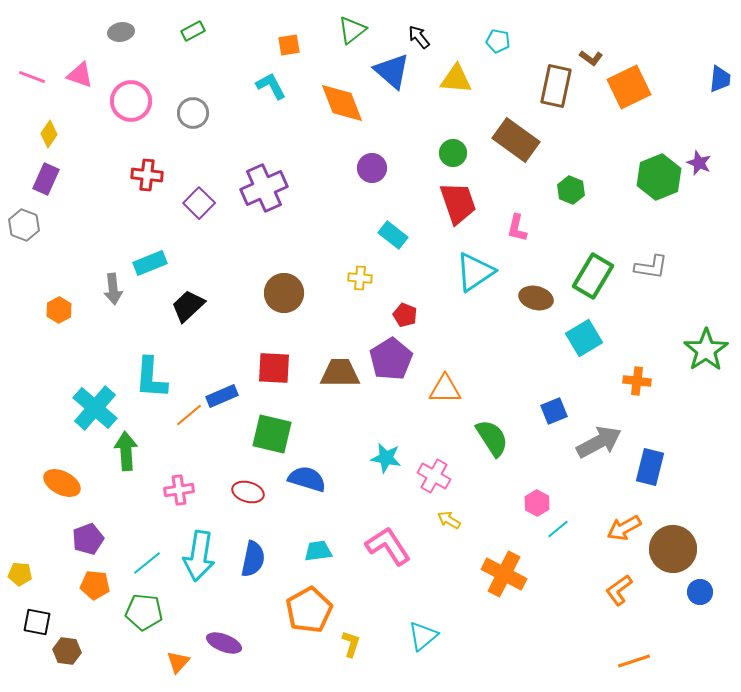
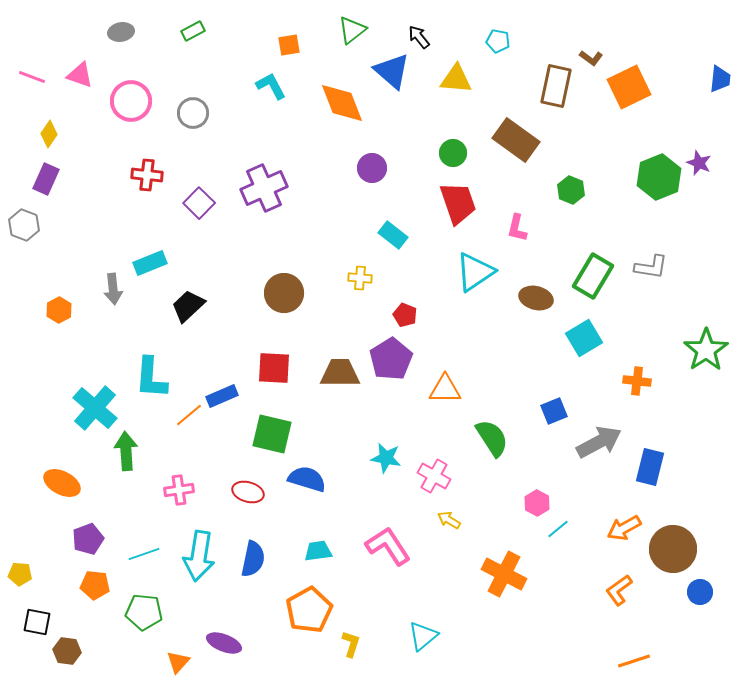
cyan line at (147, 563): moved 3 px left, 9 px up; rotated 20 degrees clockwise
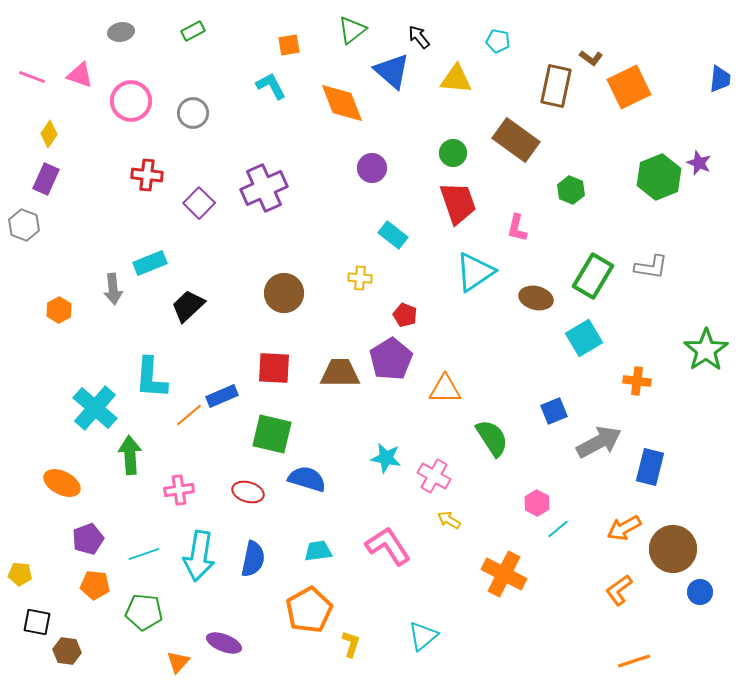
green arrow at (126, 451): moved 4 px right, 4 px down
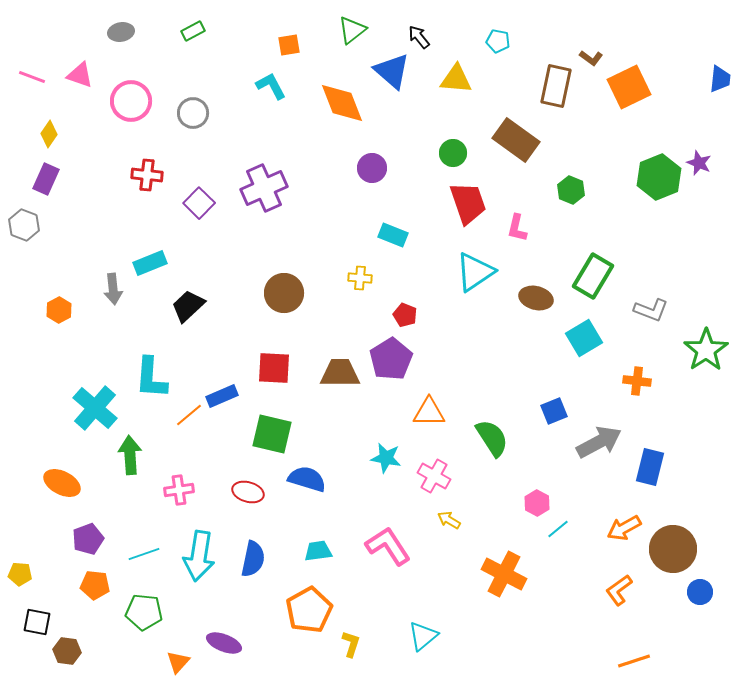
red trapezoid at (458, 203): moved 10 px right
cyan rectangle at (393, 235): rotated 16 degrees counterclockwise
gray L-shape at (651, 267): moved 43 px down; rotated 12 degrees clockwise
orange triangle at (445, 389): moved 16 px left, 23 px down
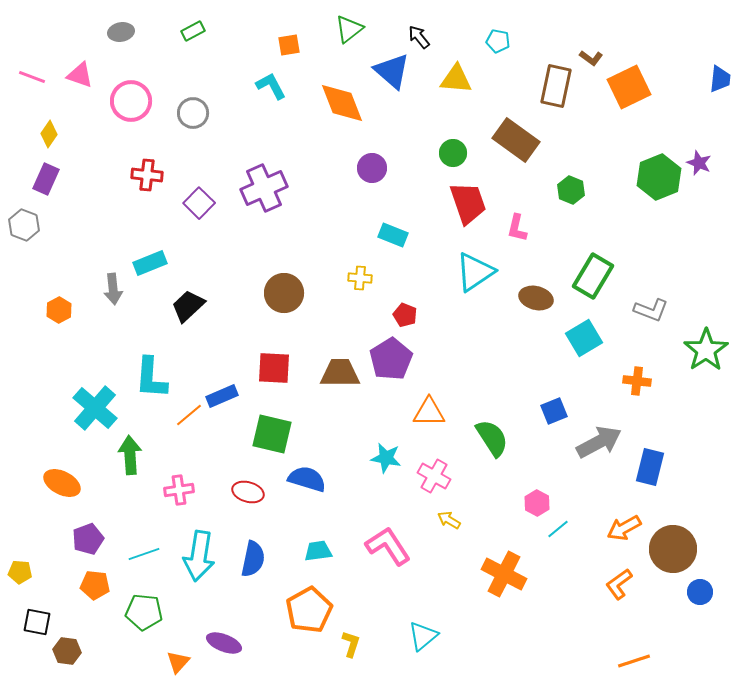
green triangle at (352, 30): moved 3 px left, 1 px up
yellow pentagon at (20, 574): moved 2 px up
orange L-shape at (619, 590): moved 6 px up
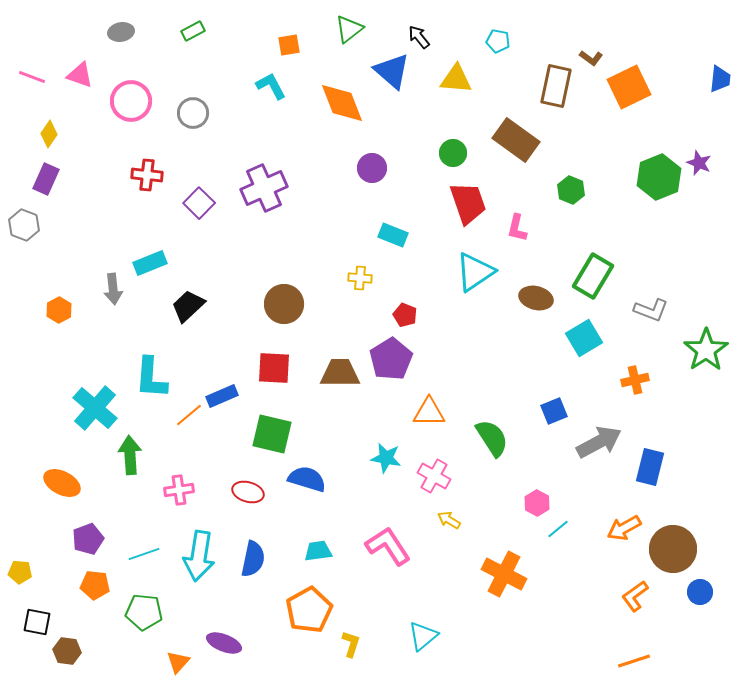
brown circle at (284, 293): moved 11 px down
orange cross at (637, 381): moved 2 px left, 1 px up; rotated 20 degrees counterclockwise
orange L-shape at (619, 584): moved 16 px right, 12 px down
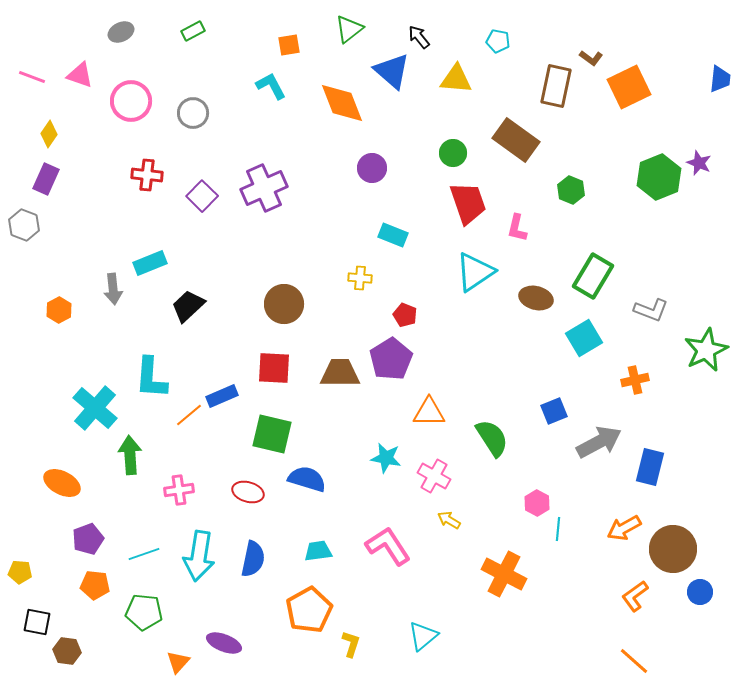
gray ellipse at (121, 32): rotated 15 degrees counterclockwise
purple square at (199, 203): moved 3 px right, 7 px up
green star at (706, 350): rotated 9 degrees clockwise
cyan line at (558, 529): rotated 45 degrees counterclockwise
orange line at (634, 661): rotated 60 degrees clockwise
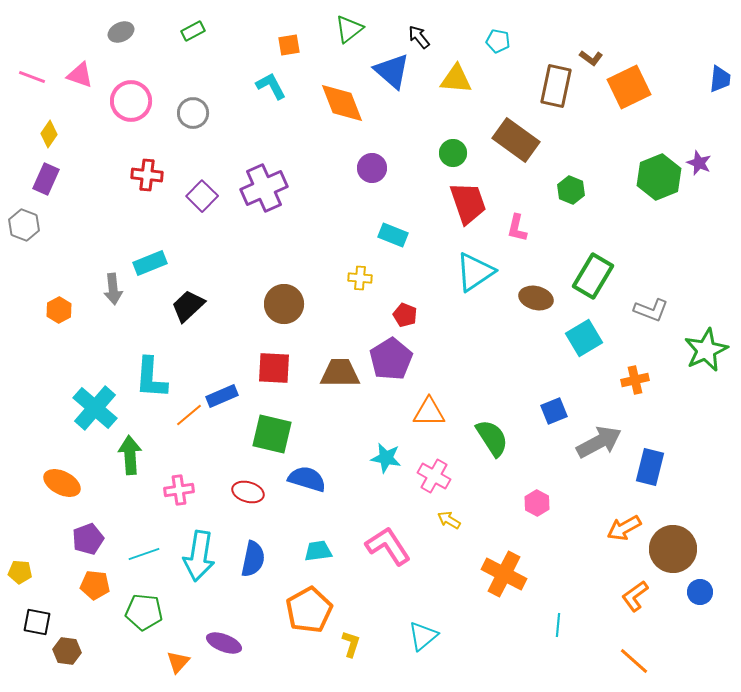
cyan line at (558, 529): moved 96 px down
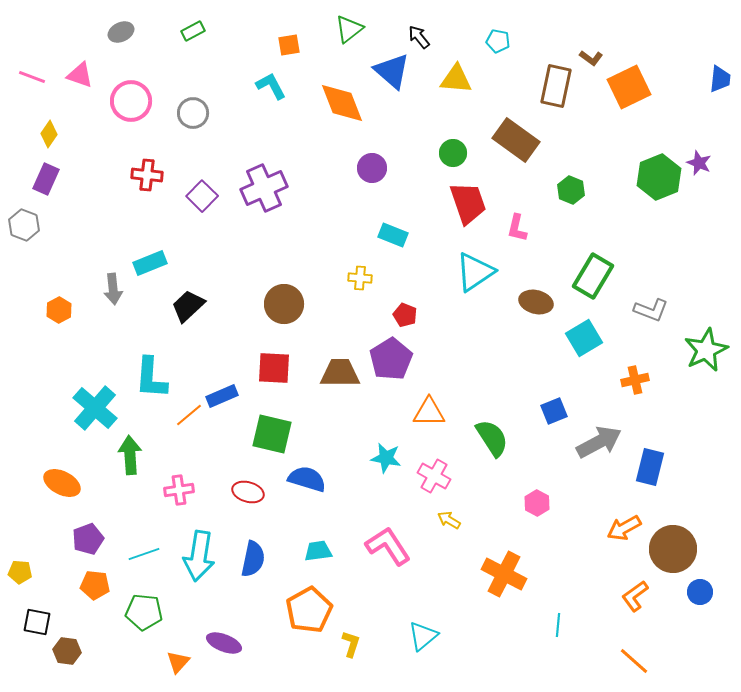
brown ellipse at (536, 298): moved 4 px down
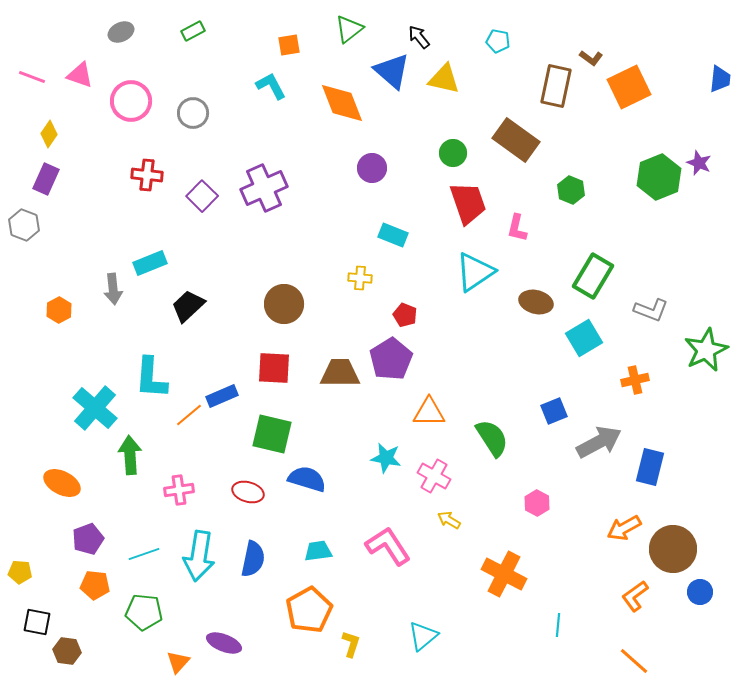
yellow triangle at (456, 79): moved 12 px left; rotated 8 degrees clockwise
